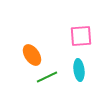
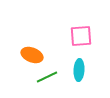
orange ellipse: rotated 35 degrees counterclockwise
cyan ellipse: rotated 10 degrees clockwise
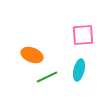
pink square: moved 2 px right, 1 px up
cyan ellipse: rotated 10 degrees clockwise
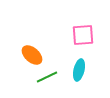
orange ellipse: rotated 20 degrees clockwise
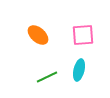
orange ellipse: moved 6 px right, 20 px up
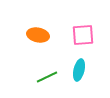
orange ellipse: rotated 30 degrees counterclockwise
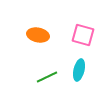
pink square: rotated 20 degrees clockwise
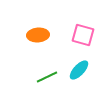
orange ellipse: rotated 15 degrees counterclockwise
cyan ellipse: rotated 30 degrees clockwise
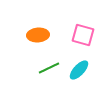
green line: moved 2 px right, 9 px up
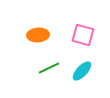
cyan ellipse: moved 3 px right, 1 px down
